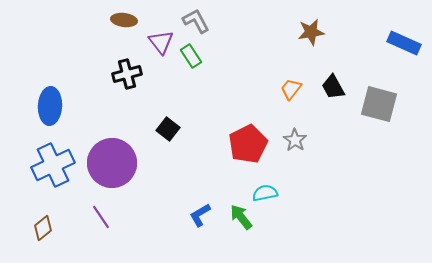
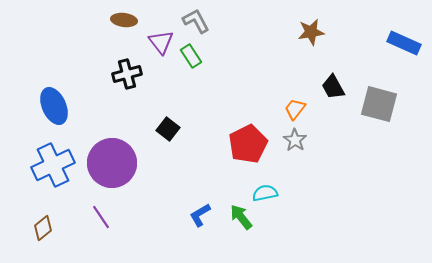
orange trapezoid: moved 4 px right, 20 px down
blue ellipse: moved 4 px right; rotated 27 degrees counterclockwise
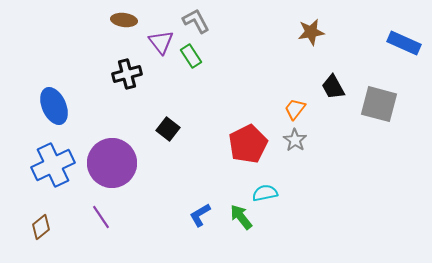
brown diamond: moved 2 px left, 1 px up
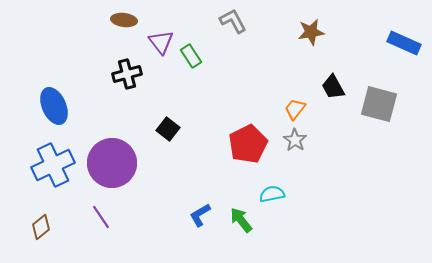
gray L-shape: moved 37 px right
cyan semicircle: moved 7 px right, 1 px down
green arrow: moved 3 px down
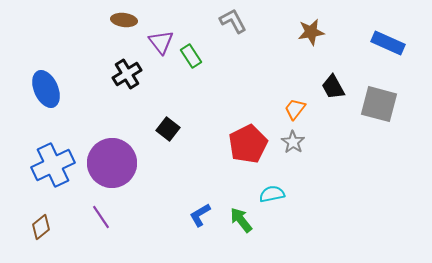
blue rectangle: moved 16 px left
black cross: rotated 16 degrees counterclockwise
blue ellipse: moved 8 px left, 17 px up
gray star: moved 2 px left, 2 px down
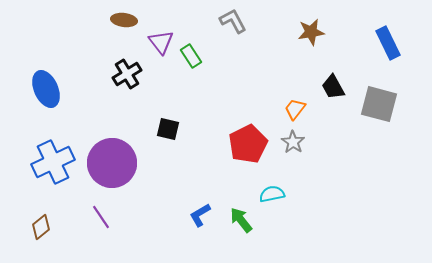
blue rectangle: rotated 40 degrees clockwise
black square: rotated 25 degrees counterclockwise
blue cross: moved 3 px up
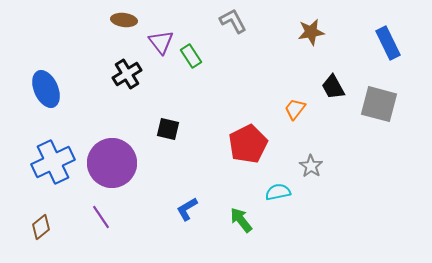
gray star: moved 18 px right, 24 px down
cyan semicircle: moved 6 px right, 2 px up
blue L-shape: moved 13 px left, 6 px up
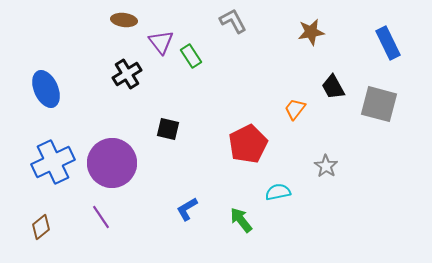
gray star: moved 15 px right
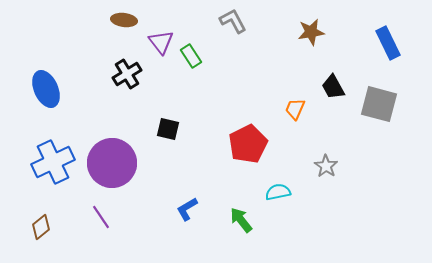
orange trapezoid: rotated 15 degrees counterclockwise
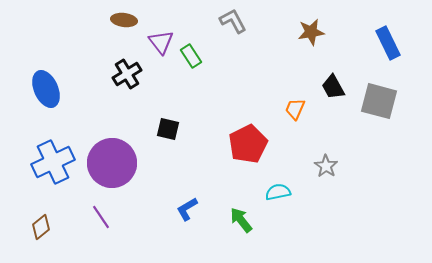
gray square: moved 3 px up
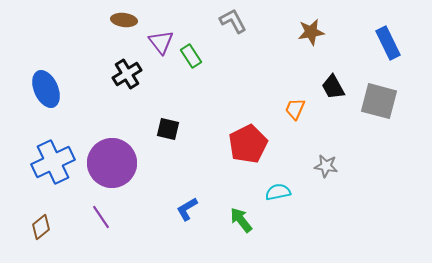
gray star: rotated 25 degrees counterclockwise
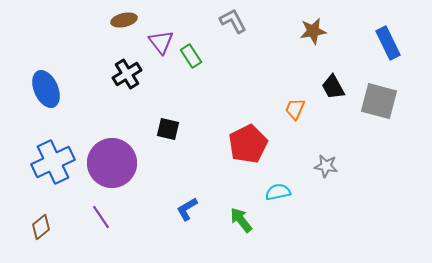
brown ellipse: rotated 20 degrees counterclockwise
brown star: moved 2 px right, 1 px up
